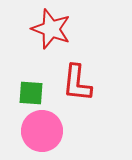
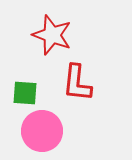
red star: moved 1 px right, 6 px down
green square: moved 6 px left
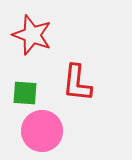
red star: moved 20 px left
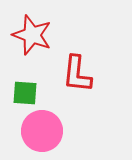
red L-shape: moved 9 px up
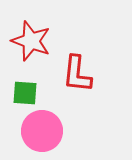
red star: moved 1 px left, 6 px down
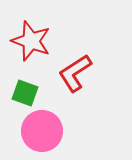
red L-shape: moved 2 px left, 1 px up; rotated 51 degrees clockwise
green square: rotated 16 degrees clockwise
